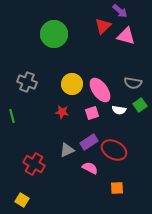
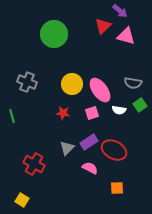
red star: moved 1 px right, 1 px down
gray triangle: moved 2 px up; rotated 21 degrees counterclockwise
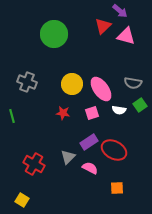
pink ellipse: moved 1 px right, 1 px up
gray triangle: moved 1 px right, 9 px down
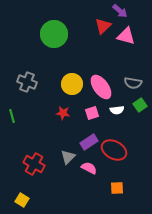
pink ellipse: moved 2 px up
white semicircle: moved 2 px left; rotated 16 degrees counterclockwise
pink semicircle: moved 1 px left
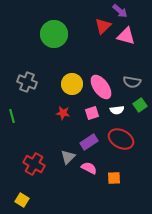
gray semicircle: moved 1 px left, 1 px up
red ellipse: moved 7 px right, 11 px up
orange square: moved 3 px left, 10 px up
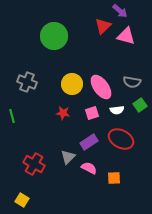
green circle: moved 2 px down
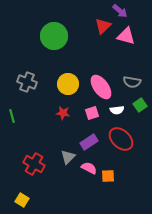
yellow circle: moved 4 px left
red ellipse: rotated 15 degrees clockwise
orange square: moved 6 px left, 2 px up
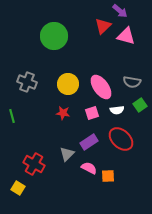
gray triangle: moved 1 px left, 3 px up
yellow square: moved 4 px left, 12 px up
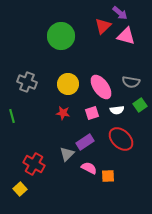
purple arrow: moved 2 px down
green circle: moved 7 px right
gray semicircle: moved 1 px left
purple rectangle: moved 4 px left
yellow square: moved 2 px right, 1 px down; rotated 16 degrees clockwise
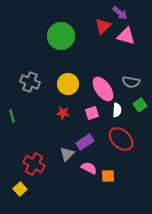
gray cross: moved 3 px right
pink ellipse: moved 2 px right, 2 px down
white semicircle: rotated 80 degrees counterclockwise
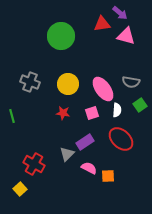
red triangle: moved 1 px left, 2 px up; rotated 36 degrees clockwise
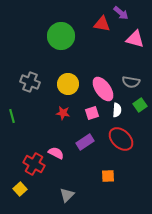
purple arrow: moved 1 px right
red triangle: rotated 18 degrees clockwise
pink triangle: moved 9 px right, 3 px down
gray triangle: moved 41 px down
pink semicircle: moved 33 px left, 15 px up
